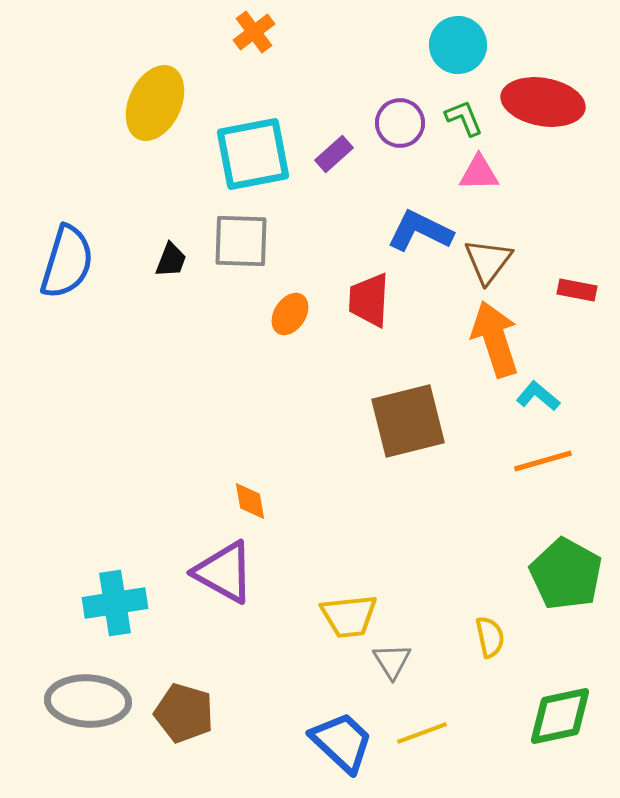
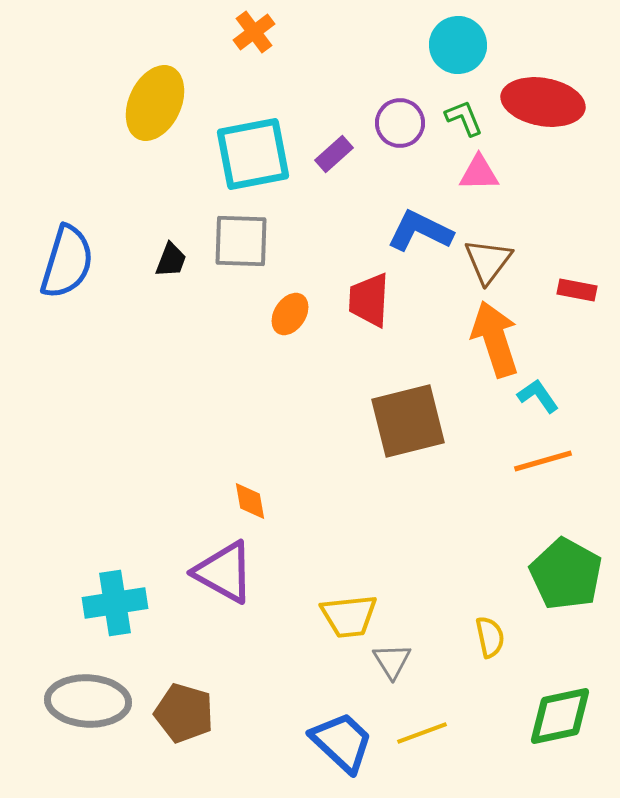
cyan L-shape: rotated 15 degrees clockwise
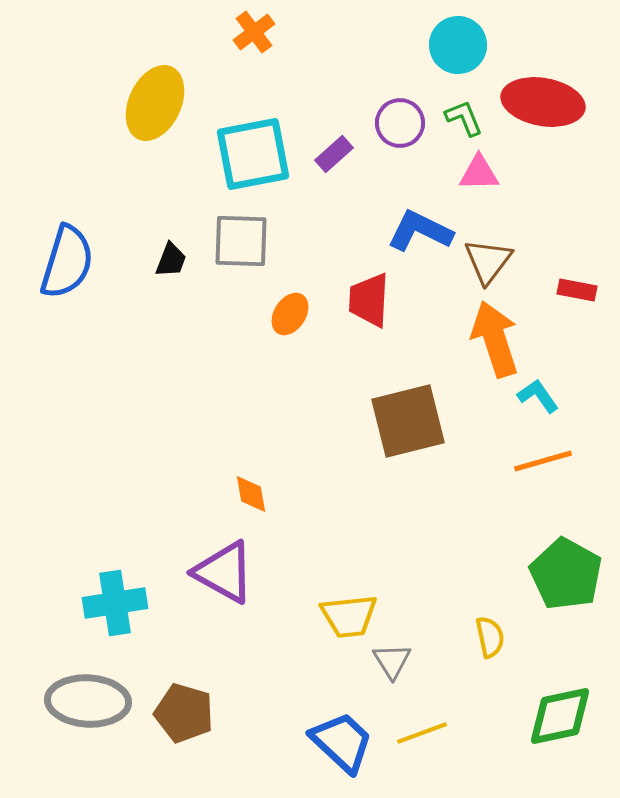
orange diamond: moved 1 px right, 7 px up
